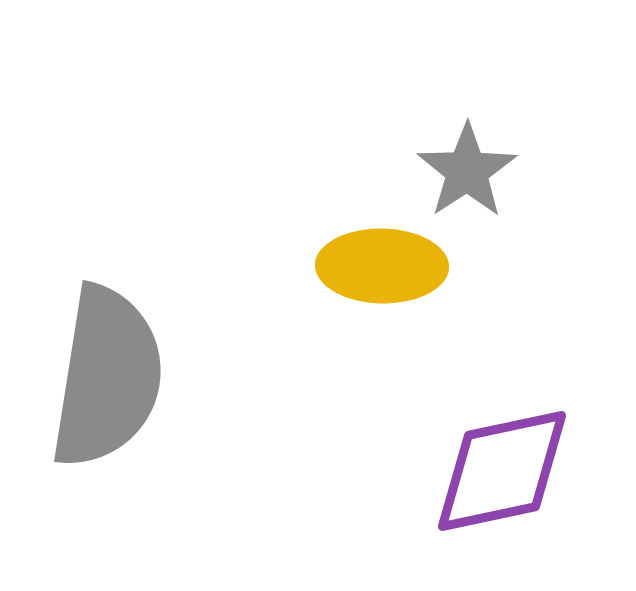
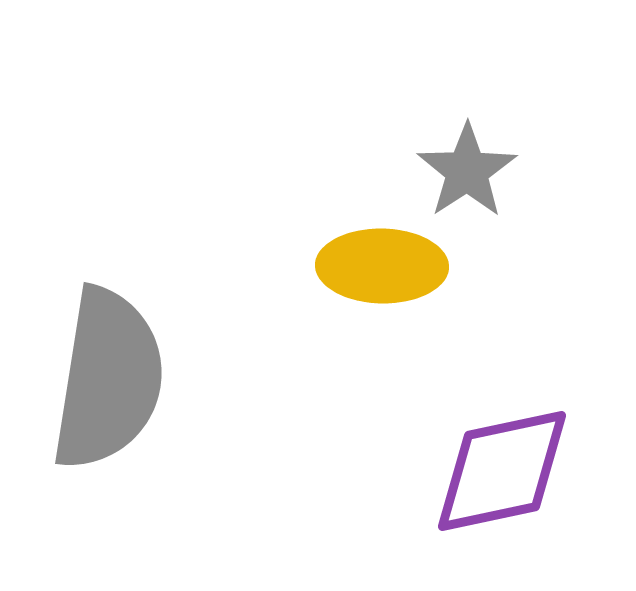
gray semicircle: moved 1 px right, 2 px down
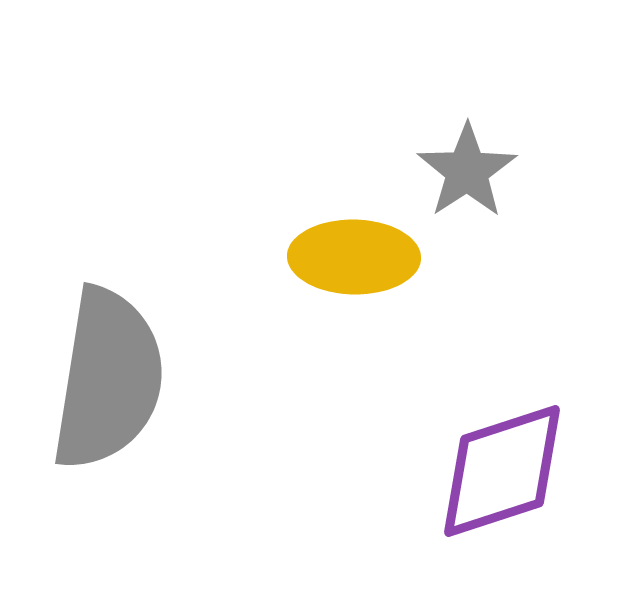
yellow ellipse: moved 28 px left, 9 px up
purple diamond: rotated 6 degrees counterclockwise
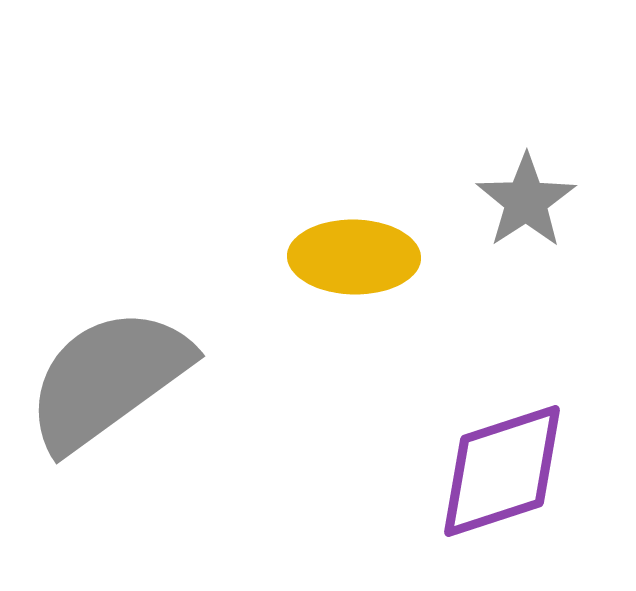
gray star: moved 59 px right, 30 px down
gray semicircle: rotated 135 degrees counterclockwise
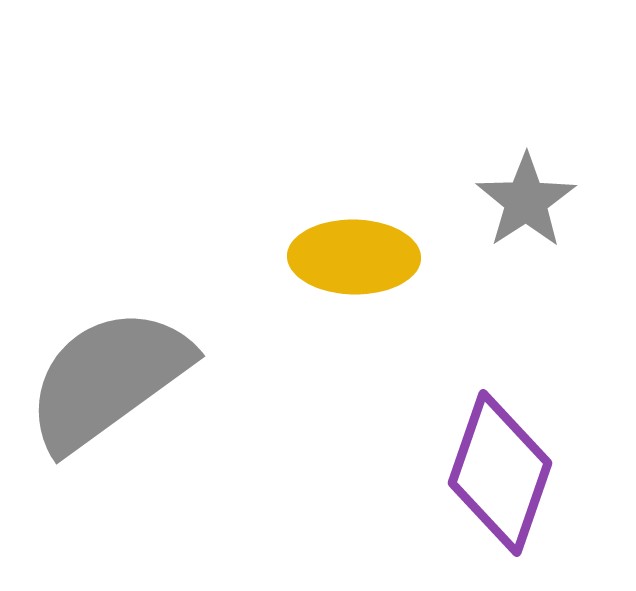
purple diamond: moved 2 px left, 2 px down; rotated 53 degrees counterclockwise
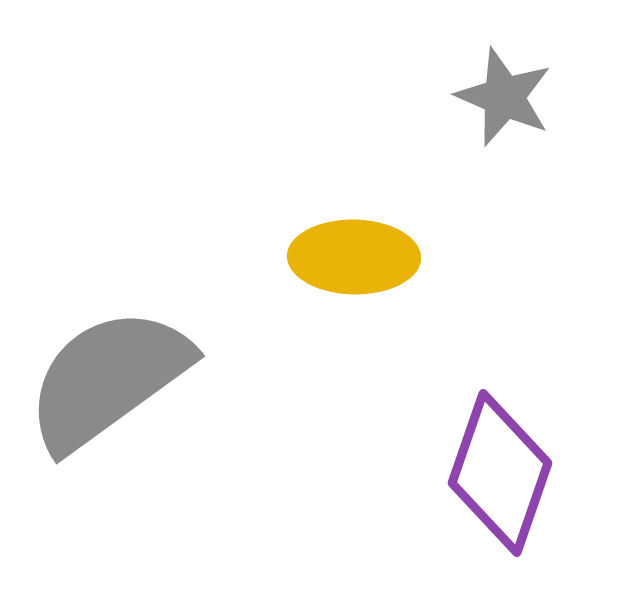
gray star: moved 22 px left, 104 px up; rotated 16 degrees counterclockwise
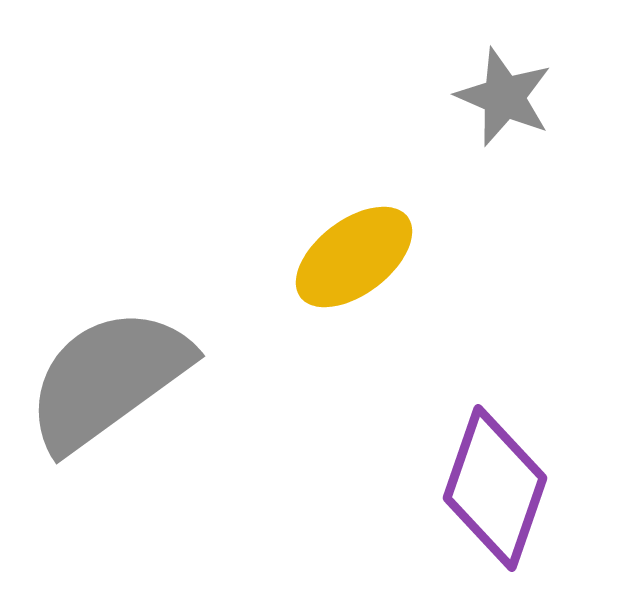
yellow ellipse: rotated 38 degrees counterclockwise
purple diamond: moved 5 px left, 15 px down
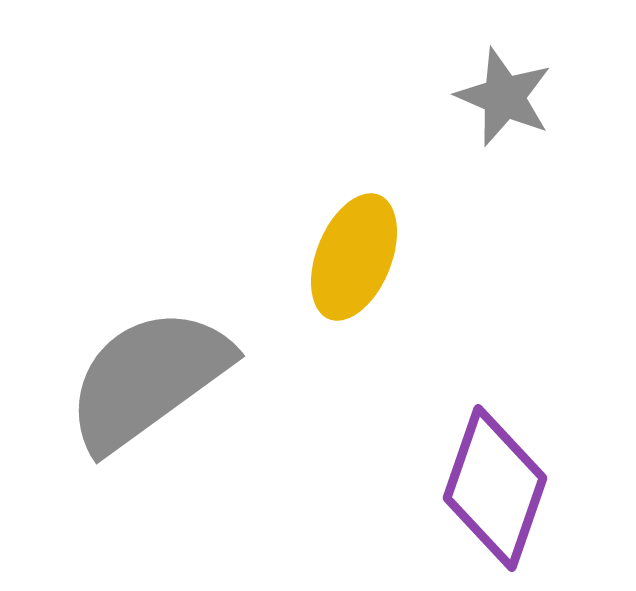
yellow ellipse: rotated 31 degrees counterclockwise
gray semicircle: moved 40 px right
